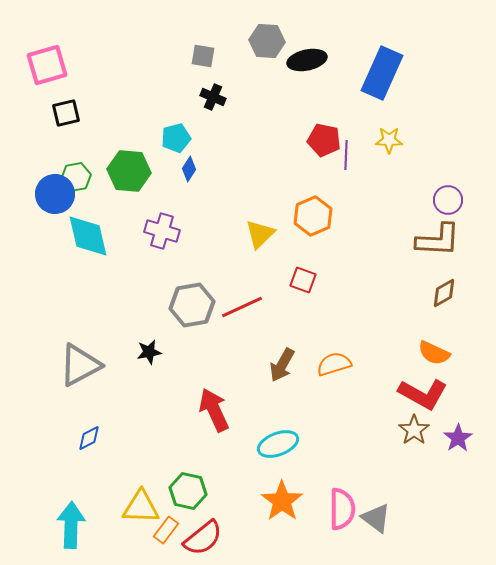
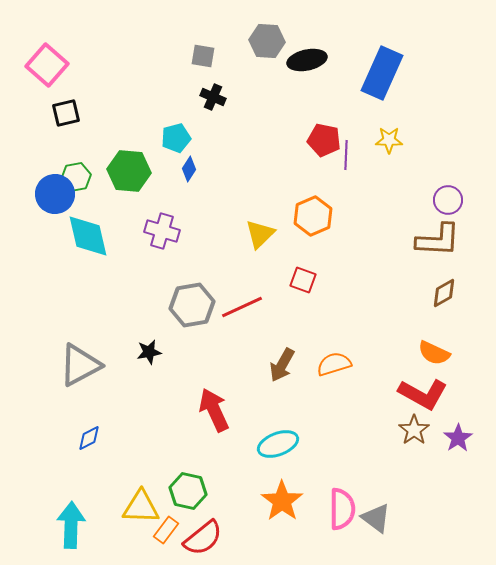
pink square at (47, 65): rotated 33 degrees counterclockwise
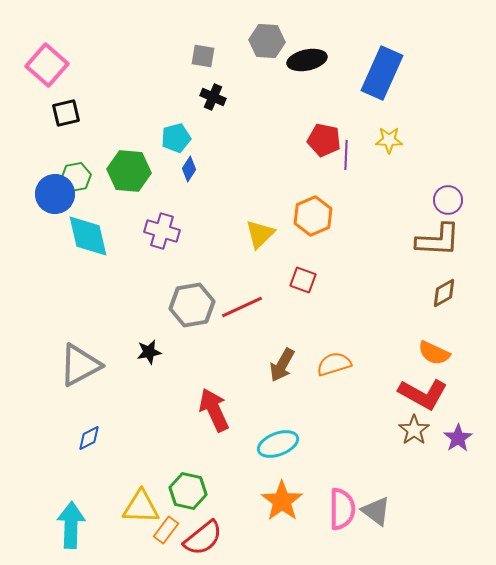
gray triangle at (376, 518): moved 7 px up
